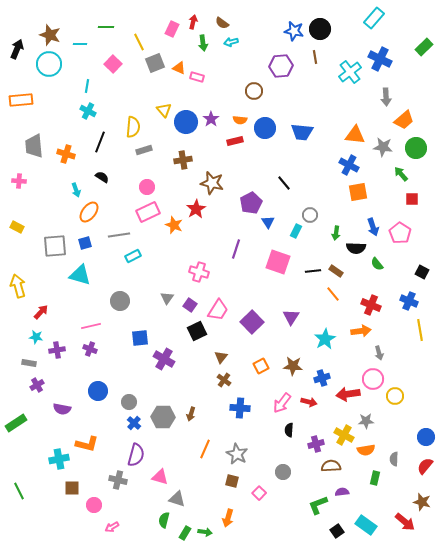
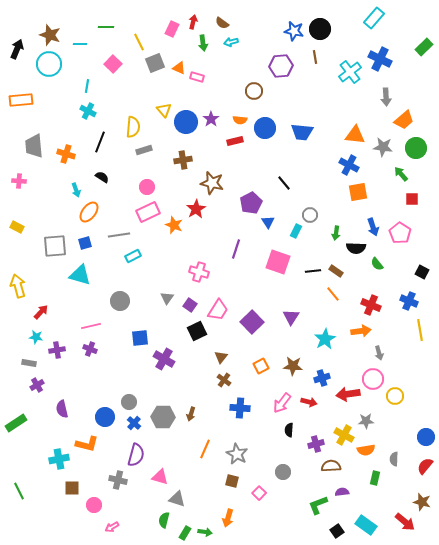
blue circle at (98, 391): moved 7 px right, 26 px down
purple semicircle at (62, 409): rotated 66 degrees clockwise
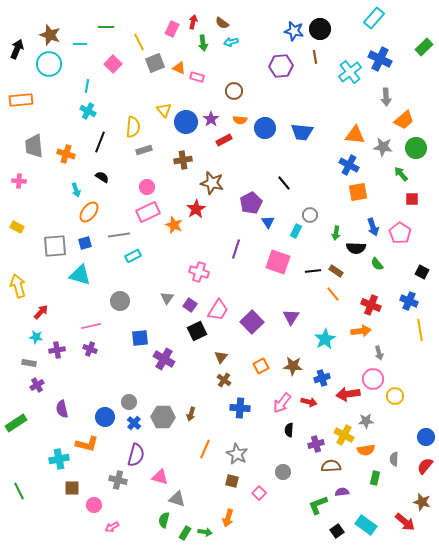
brown circle at (254, 91): moved 20 px left
red rectangle at (235, 141): moved 11 px left, 1 px up; rotated 14 degrees counterclockwise
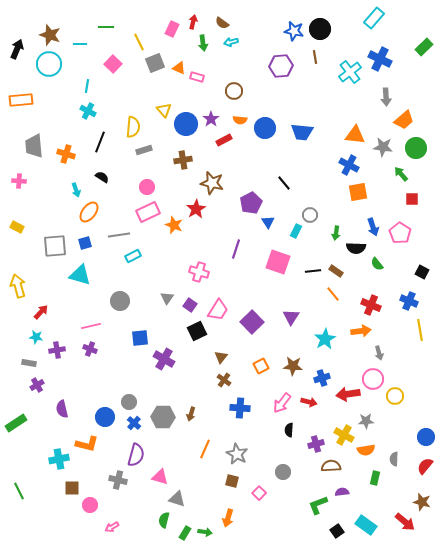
blue circle at (186, 122): moved 2 px down
pink circle at (94, 505): moved 4 px left
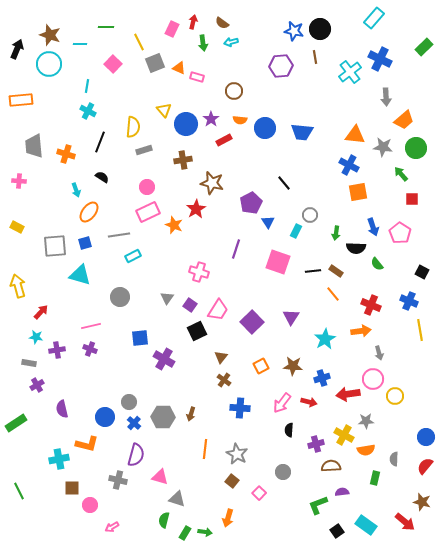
gray circle at (120, 301): moved 4 px up
orange line at (205, 449): rotated 18 degrees counterclockwise
brown square at (232, 481): rotated 24 degrees clockwise
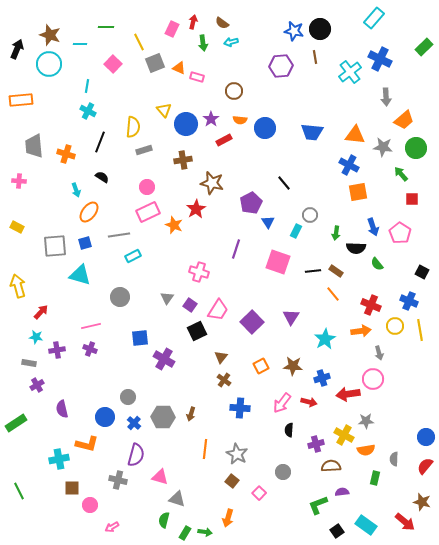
blue trapezoid at (302, 132): moved 10 px right
yellow circle at (395, 396): moved 70 px up
gray circle at (129, 402): moved 1 px left, 5 px up
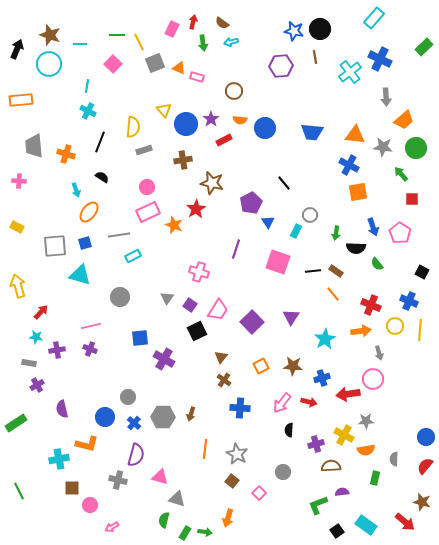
green line at (106, 27): moved 11 px right, 8 px down
yellow line at (420, 330): rotated 15 degrees clockwise
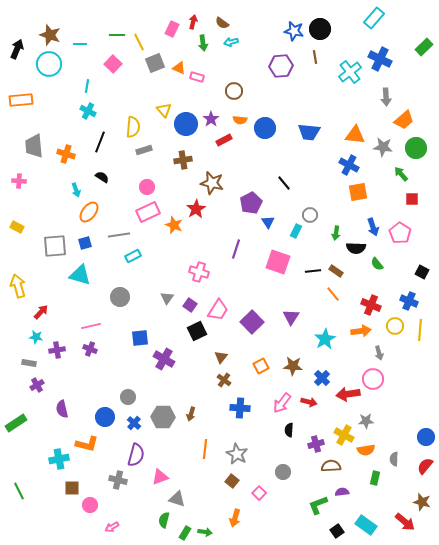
blue trapezoid at (312, 132): moved 3 px left
blue cross at (322, 378): rotated 28 degrees counterclockwise
pink triangle at (160, 477): rotated 36 degrees counterclockwise
orange arrow at (228, 518): moved 7 px right
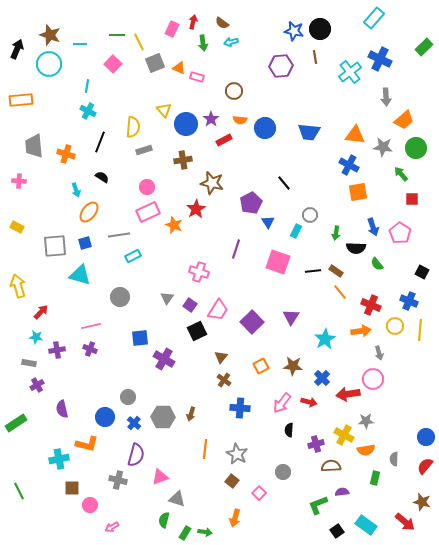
orange line at (333, 294): moved 7 px right, 2 px up
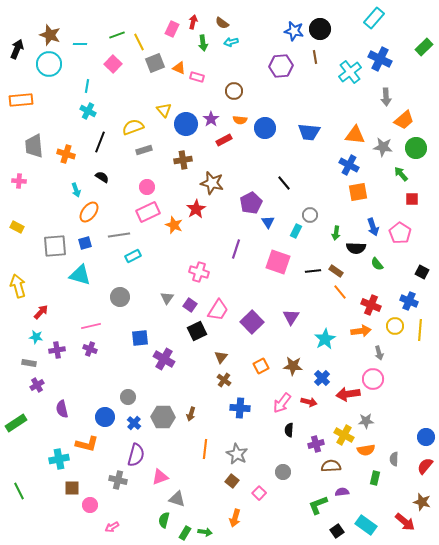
green line at (117, 35): rotated 21 degrees counterclockwise
yellow semicircle at (133, 127): rotated 115 degrees counterclockwise
